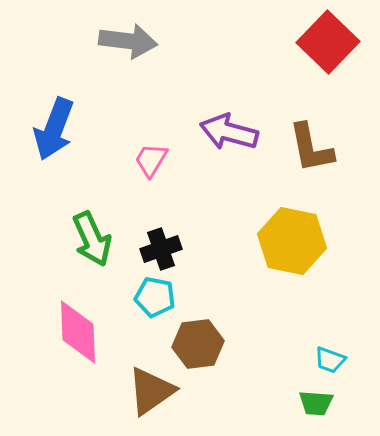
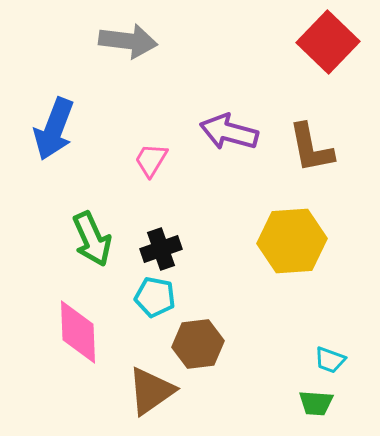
yellow hexagon: rotated 16 degrees counterclockwise
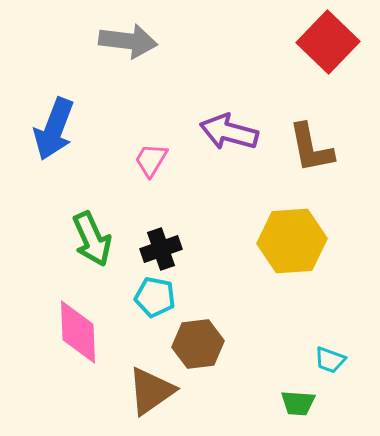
green trapezoid: moved 18 px left
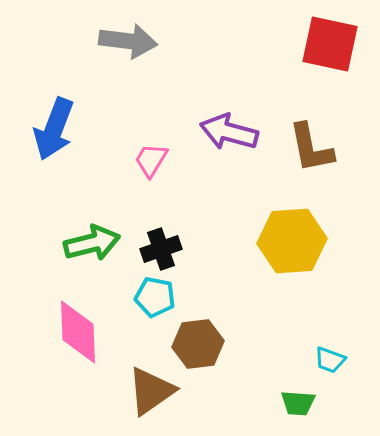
red square: moved 2 px right, 2 px down; rotated 32 degrees counterclockwise
green arrow: moved 4 px down; rotated 80 degrees counterclockwise
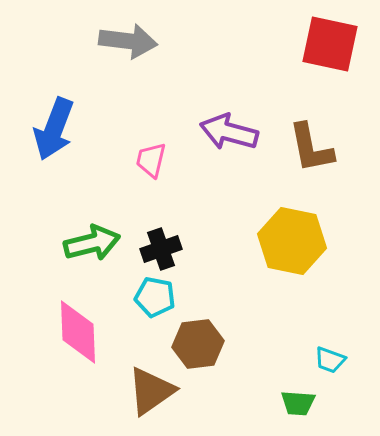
pink trapezoid: rotated 18 degrees counterclockwise
yellow hexagon: rotated 16 degrees clockwise
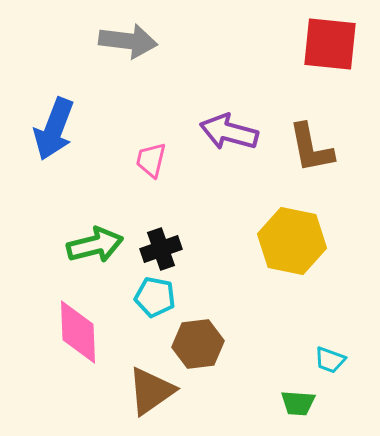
red square: rotated 6 degrees counterclockwise
green arrow: moved 3 px right, 2 px down
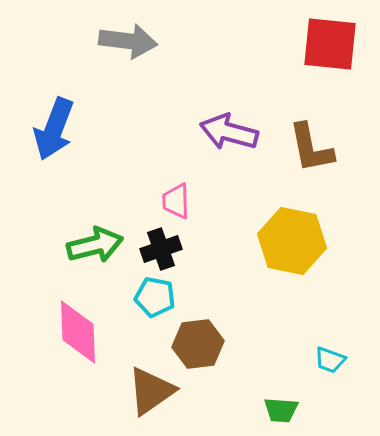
pink trapezoid: moved 25 px right, 41 px down; rotated 15 degrees counterclockwise
green trapezoid: moved 17 px left, 7 px down
